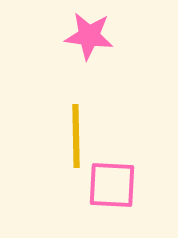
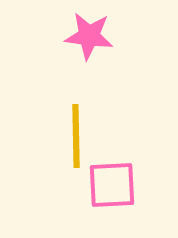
pink square: rotated 6 degrees counterclockwise
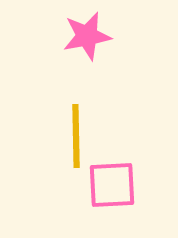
pink star: moved 2 px left; rotated 18 degrees counterclockwise
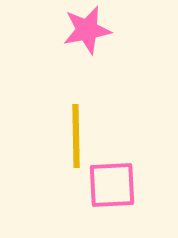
pink star: moved 6 px up
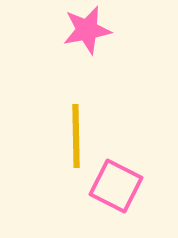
pink square: moved 4 px right, 1 px down; rotated 30 degrees clockwise
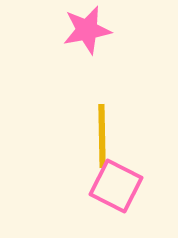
yellow line: moved 26 px right
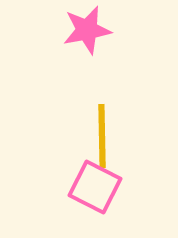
pink square: moved 21 px left, 1 px down
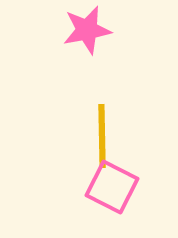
pink square: moved 17 px right
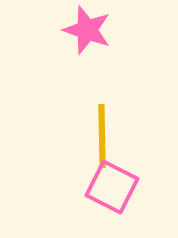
pink star: rotated 30 degrees clockwise
